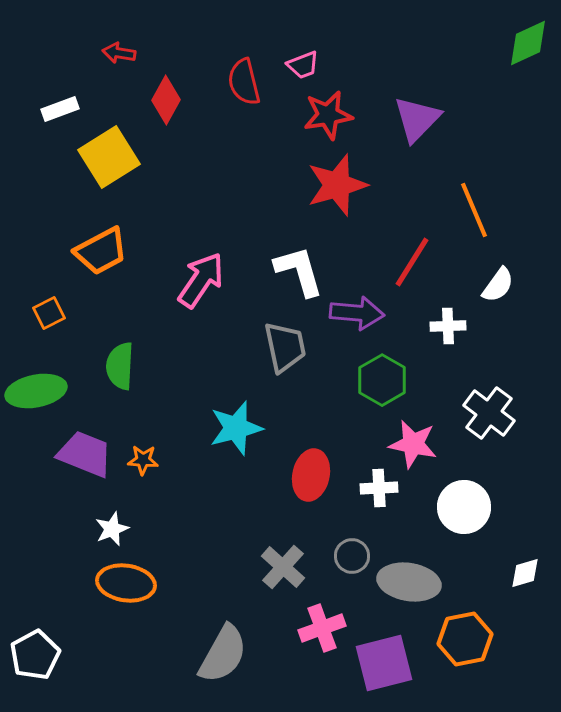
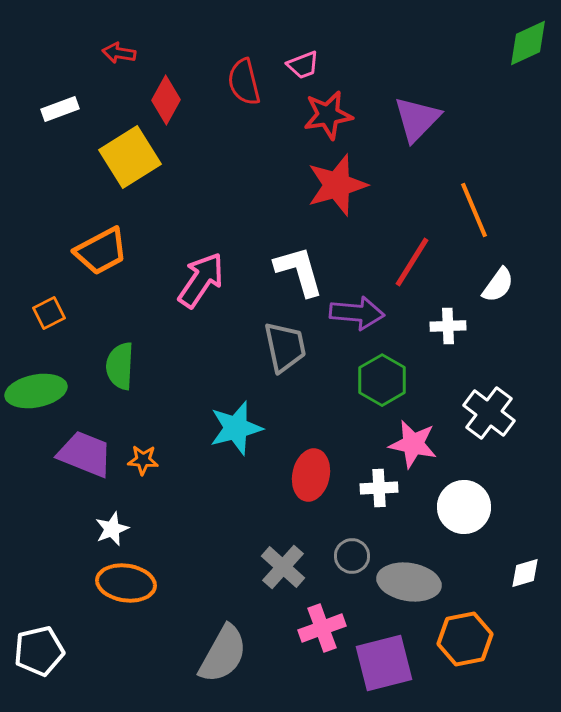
yellow square at (109, 157): moved 21 px right
white pentagon at (35, 655): moved 4 px right, 4 px up; rotated 15 degrees clockwise
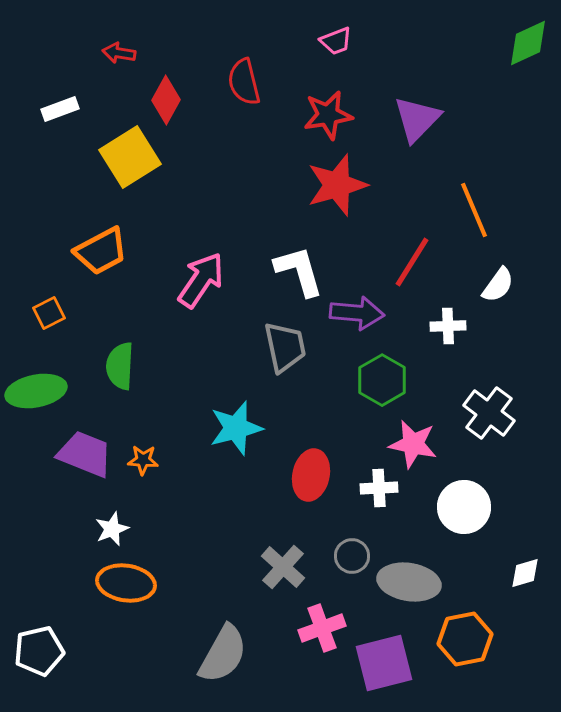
pink trapezoid at (303, 65): moved 33 px right, 24 px up
